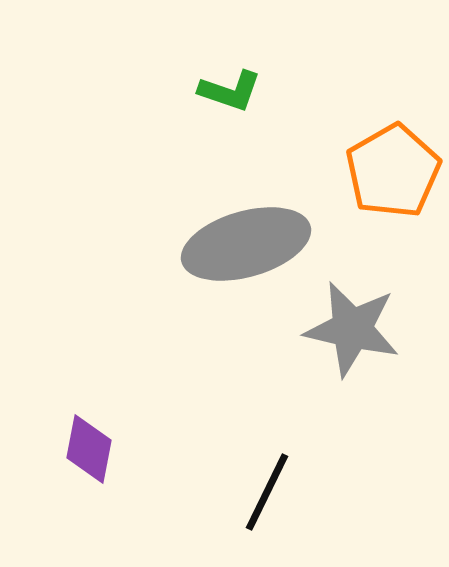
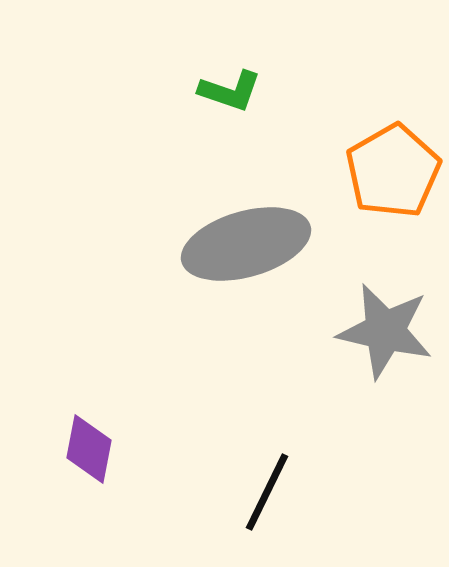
gray star: moved 33 px right, 2 px down
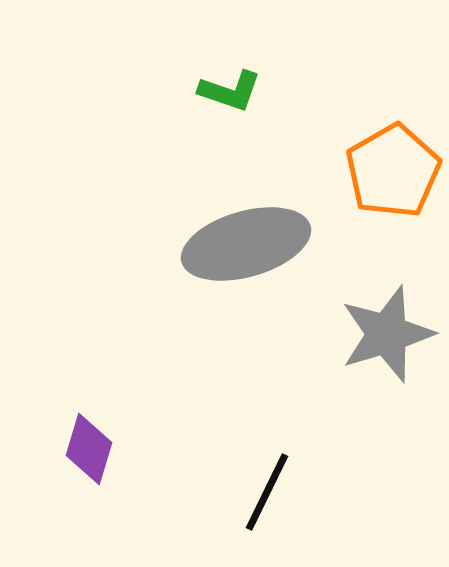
gray star: moved 2 px right, 3 px down; rotated 30 degrees counterclockwise
purple diamond: rotated 6 degrees clockwise
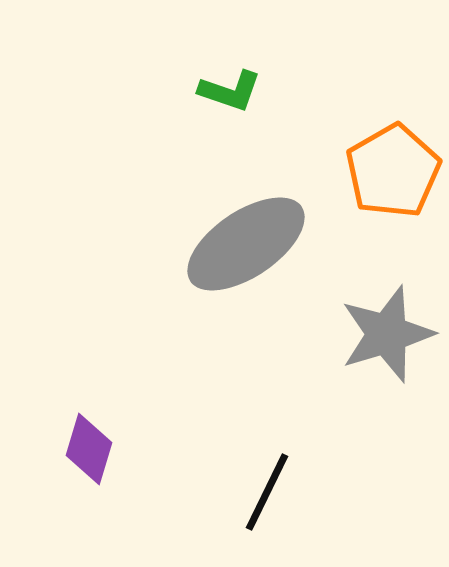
gray ellipse: rotated 18 degrees counterclockwise
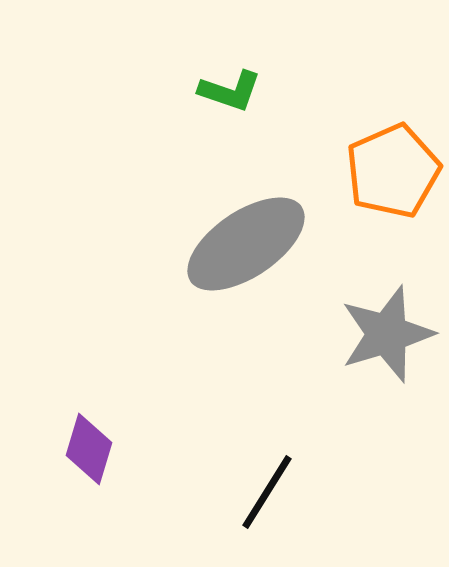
orange pentagon: rotated 6 degrees clockwise
black line: rotated 6 degrees clockwise
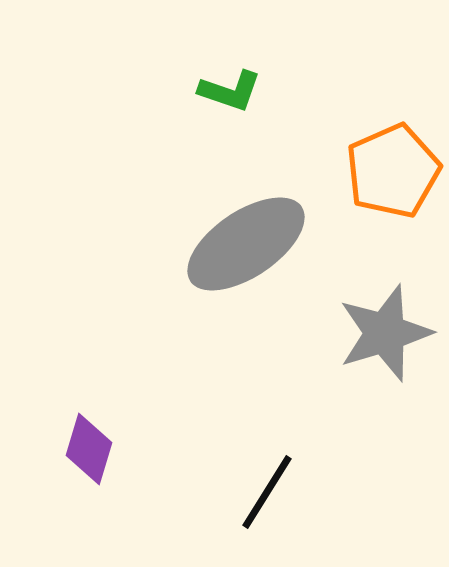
gray star: moved 2 px left, 1 px up
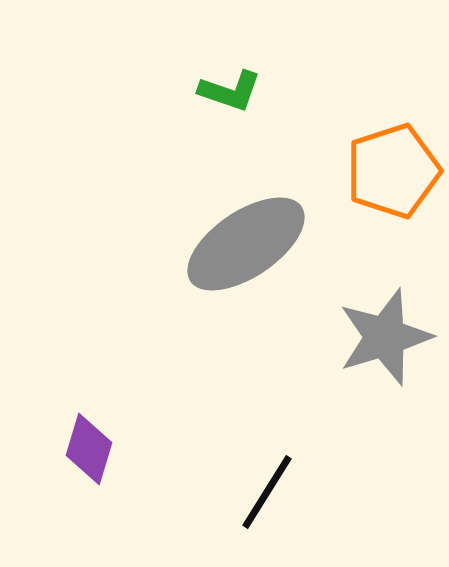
orange pentagon: rotated 6 degrees clockwise
gray star: moved 4 px down
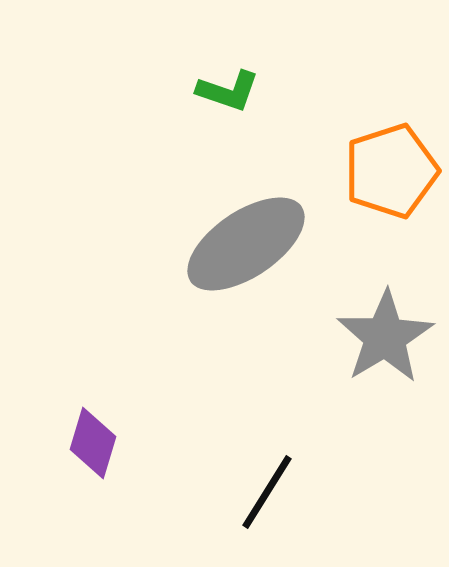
green L-shape: moved 2 px left
orange pentagon: moved 2 px left
gray star: rotated 14 degrees counterclockwise
purple diamond: moved 4 px right, 6 px up
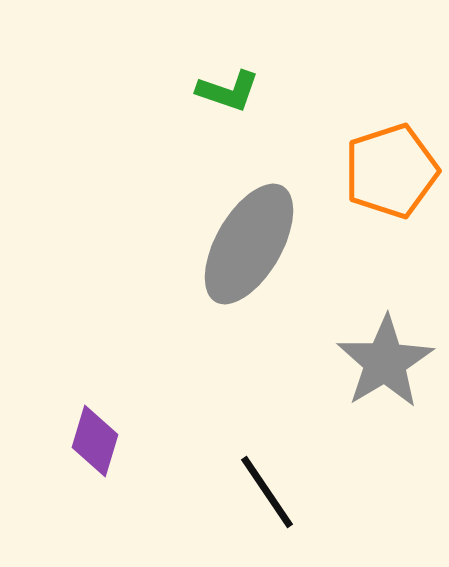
gray ellipse: moved 3 px right; rotated 26 degrees counterclockwise
gray star: moved 25 px down
purple diamond: moved 2 px right, 2 px up
black line: rotated 66 degrees counterclockwise
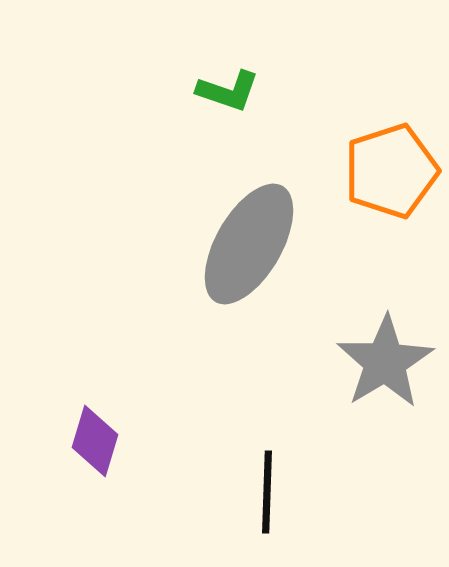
black line: rotated 36 degrees clockwise
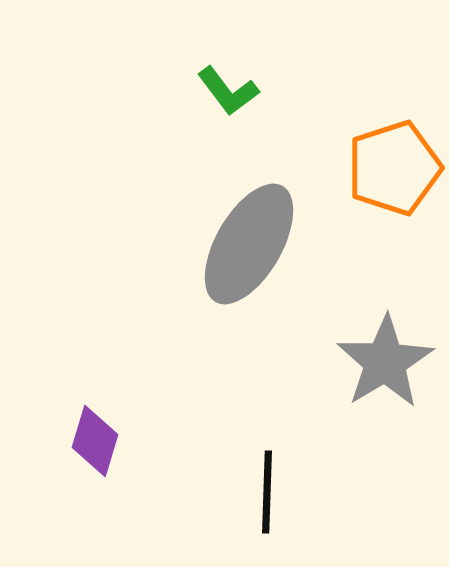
green L-shape: rotated 34 degrees clockwise
orange pentagon: moved 3 px right, 3 px up
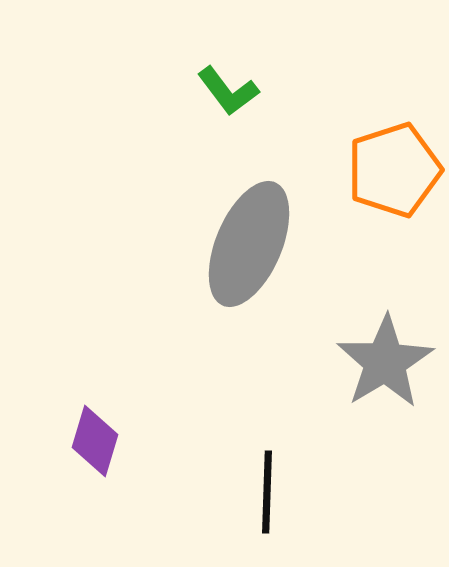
orange pentagon: moved 2 px down
gray ellipse: rotated 7 degrees counterclockwise
